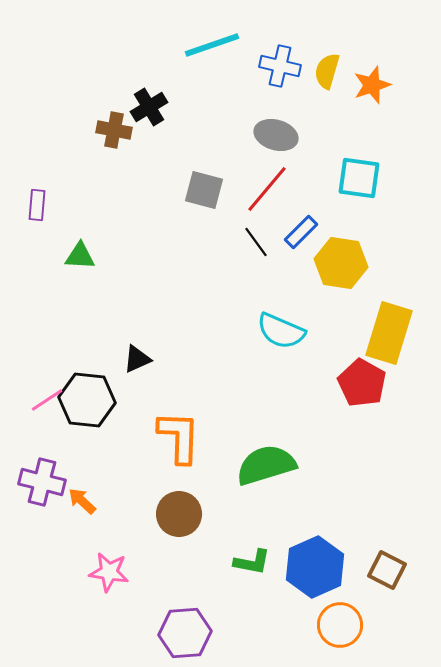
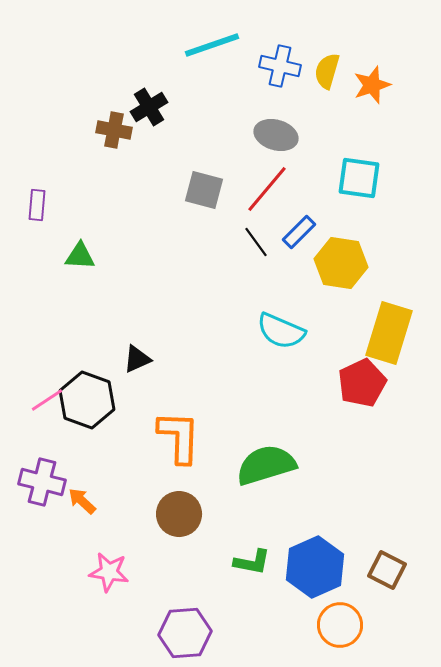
blue rectangle: moved 2 px left
red pentagon: rotated 18 degrees clockwise
black hexagon: rotated 14 degrees clockwise
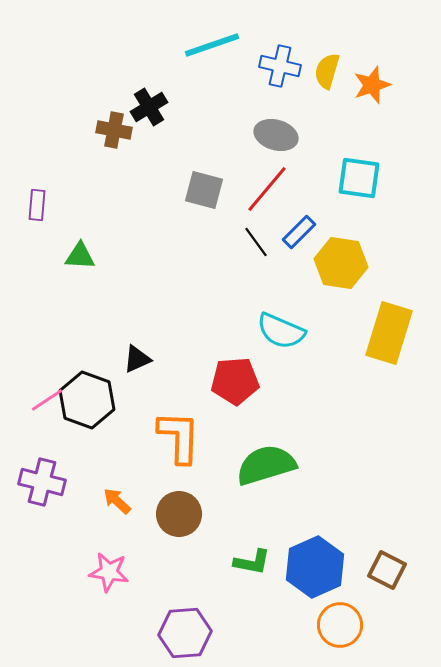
red pentagon: moved 127 px left, 2 px up; rotated 21 degrees clockwise
orange arrow: moved 35 px right
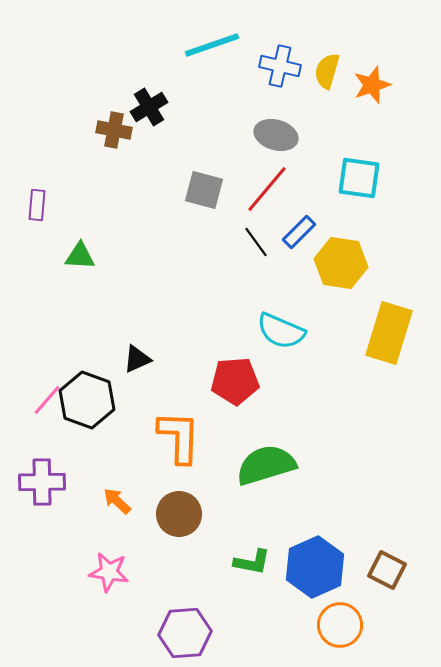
pink line: rotated 16 degrees counterclockwise
purple cross: rotated 15 degrees counterclockwise
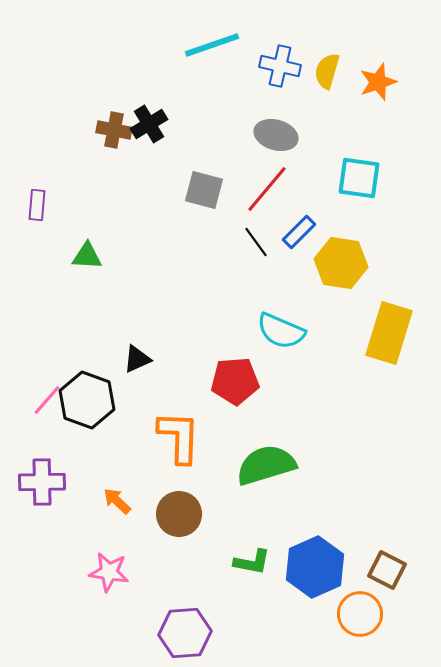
orange star: moved 6 px right, 3 px up
black cross: moved 17 px down
green triangle: moved 7 px right
orange circle: moved 20 px right, 11 px up
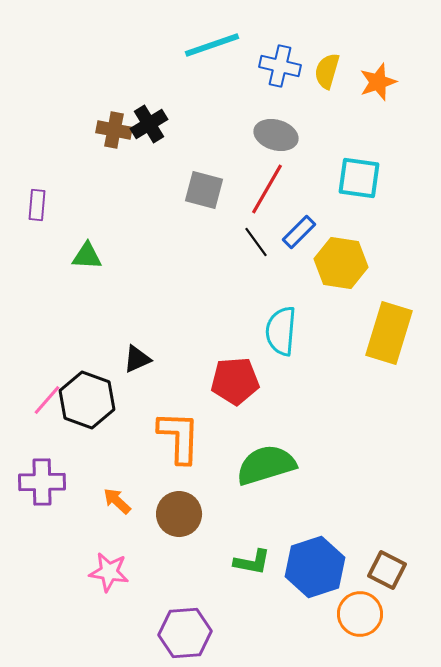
red line: rotated 10 degrees counterclockwise
cyan semicircle: rotated 72 degrees clockwise
blue hexagon: rotated 6 degrees clockwise
